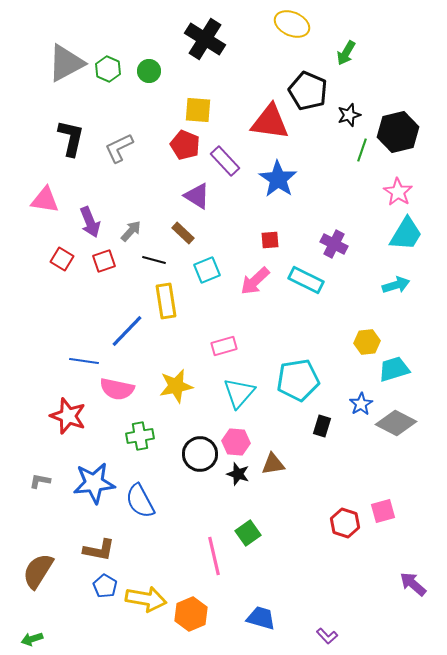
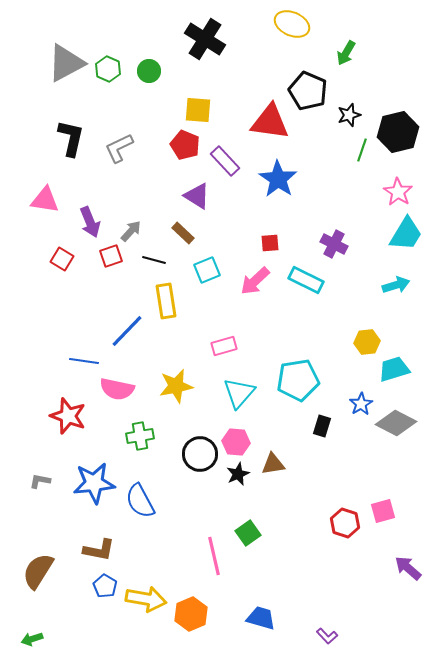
red square at (270, 240): moved 3 px down
red square at (104, 261): moved 7 px right, 5 px up
black star at (238, 474): rotated 30 degrees clockwise
purple arrow at (413, 584): moved 5 px left, 16 px up
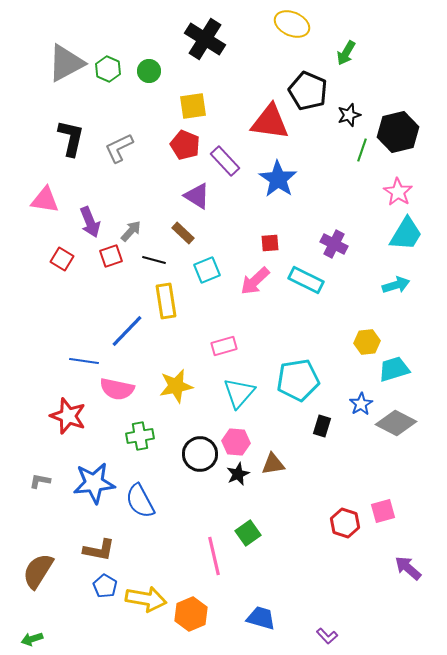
yellow square at (198, 110): moved 5 px left, 4 px up; rotated 12 degrees counterclockwise
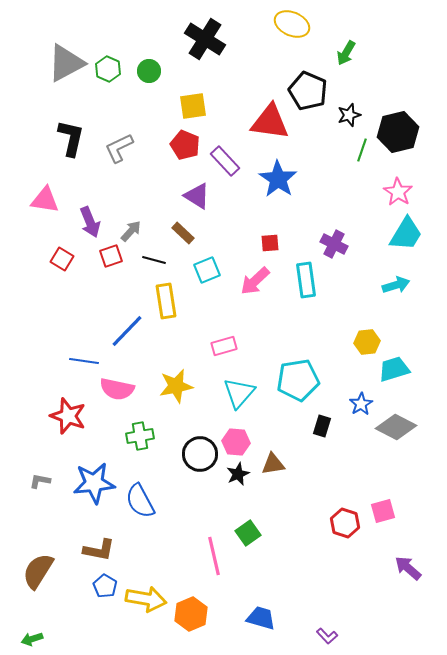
cyan rectangle at (306, 280): rotated 56 degrees clockwise
gray diamond at (396, 423): moved 4 px down
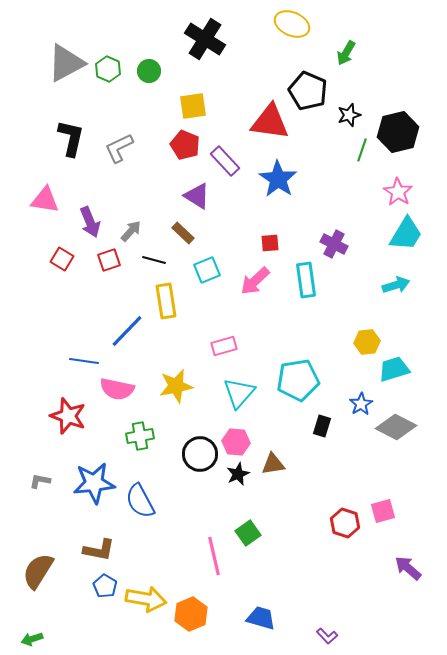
red square at (111, 256): moved 2 px left, 4 px down
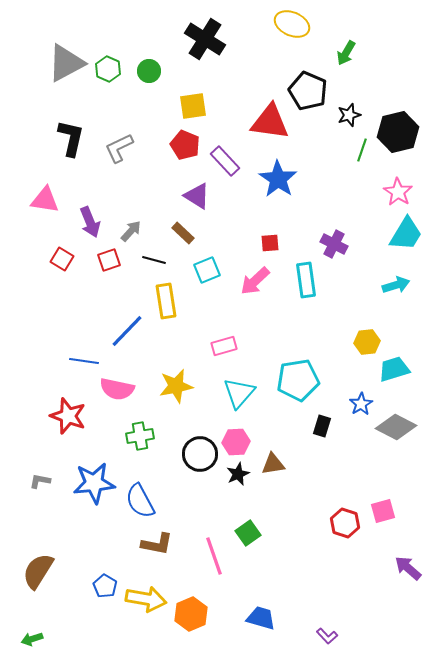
pink hexagon at (236, 442): rotated 8 degrees counterclockwise
brown L-shape at (99, 550): moved 58 px right, 6 px up
pink line at (214, 556): rotated 6 degrees counterclockwise
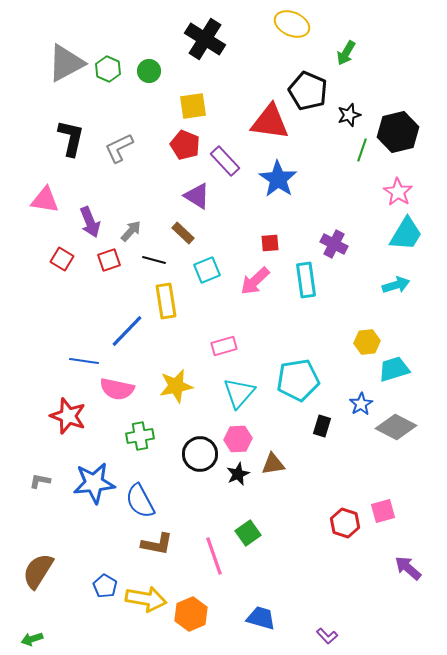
pink hexagon at (236, 442): moved 2 px right, 3 px up
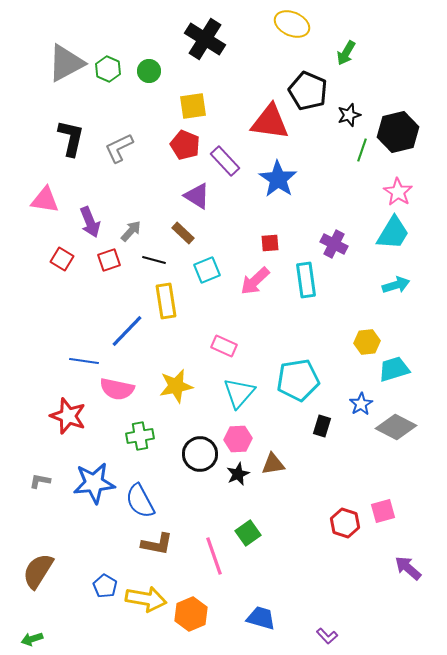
cyan trapezoid at (406, 234): moved 13 px left, 1 px up
pink rectangle at (224, 346): rotated 40 degrees clockwise
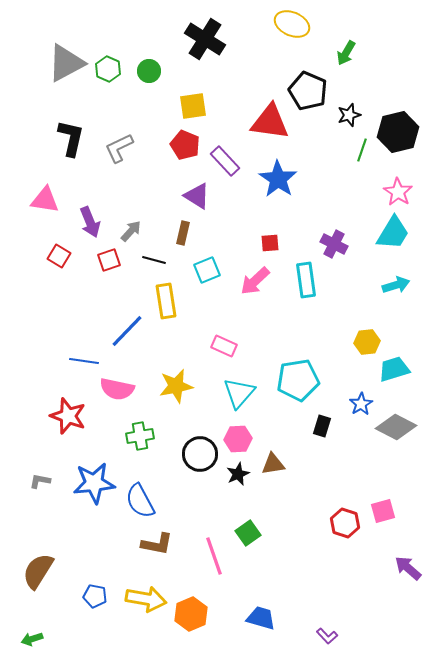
brown rectangle at (183, 233): rotated 60 degrees clockwise
red square at (62, 259): moved 3 px left, 3 px up
blue pentagon at (105, 586): moved 10 px left, 10 px down; rotated 20 degrees counterclockwise
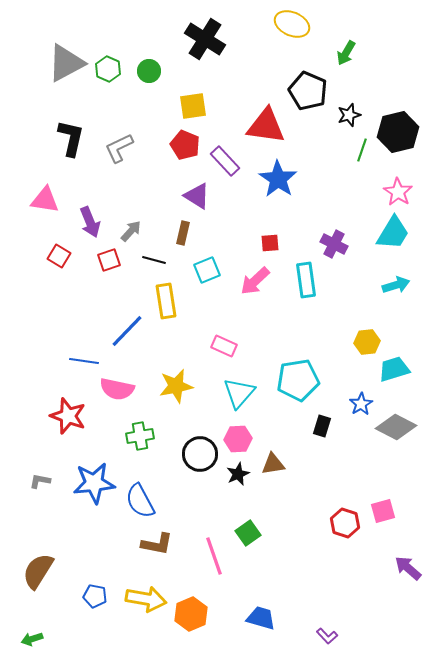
red triangle at (270, 122): moved 4 px left, 4 px down
